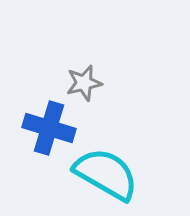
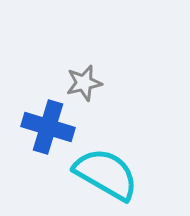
blue cross: moved 1 px left, 1 px up
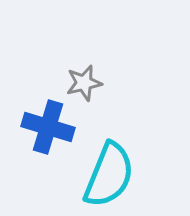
cyan semicircle: moved 3 px right, 1 px down; rotated 82 degrees clockwise
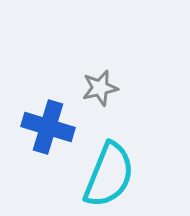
gray star: moved 16 px right, 5 px down
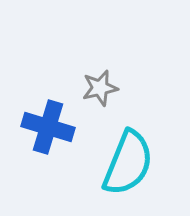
cyan semicircle: moved 19 px right, 12 px up
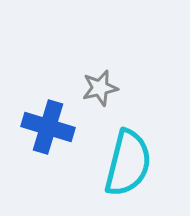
cyan semicircle: rotated 8 degrees counterclockwise
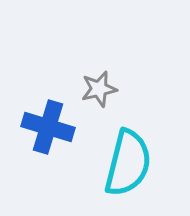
gray star: moved 1 px left, 1 px down
